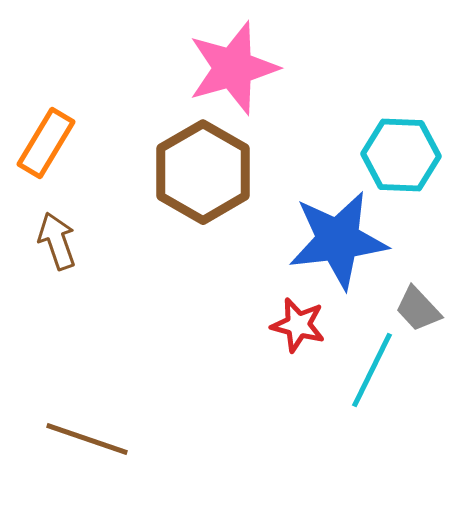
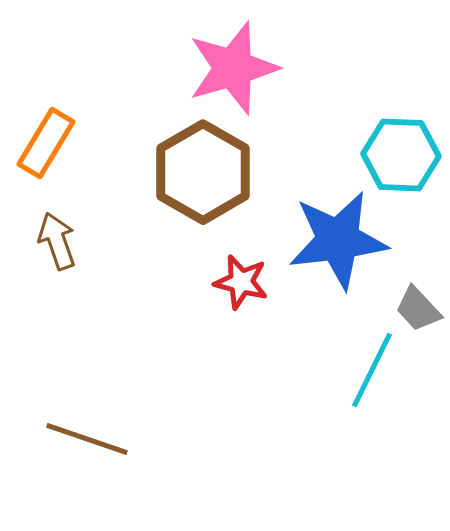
red star: moved 57 px left, 43 px up
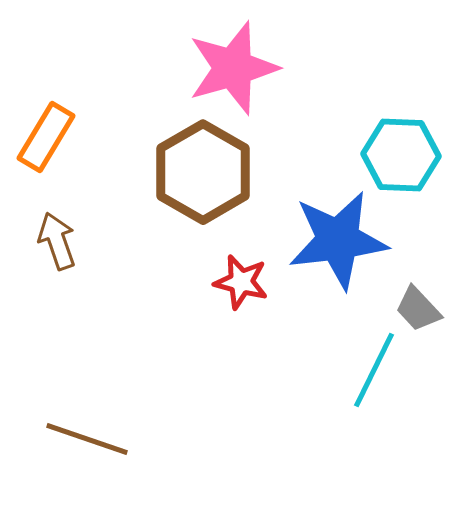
orange rectangle: moved 6 px up
cyan line: moved 2 px right
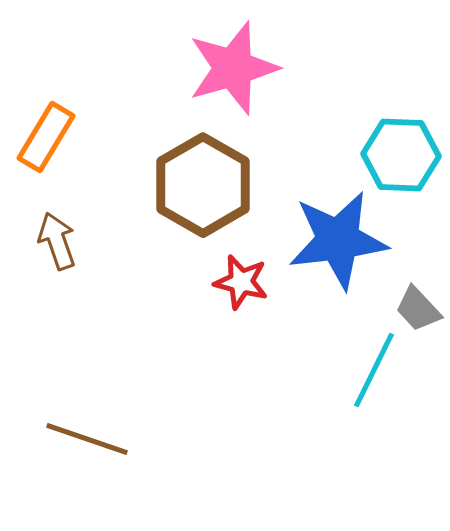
brown hexagon: moved 13 px down
